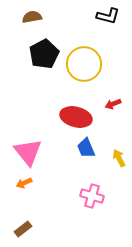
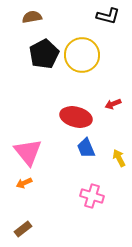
yellow circle: moved 2 px left, 9 px up
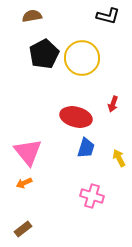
brown semicircle: moved 1 px up
yellow circle: moved 3 px down
red arrow: rotated 49 degrees counterclockwise
blue trapezoid: rotated 140 degrees counterclockwise
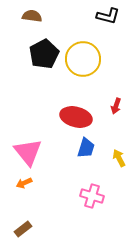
brown semicircle: rotated 18 degrees clockwise
yellow circle: moved 1 px right, 1 px down
red arrow: moved 3 px right, 2 px down
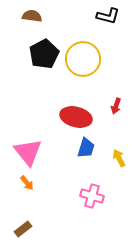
orange arrow: moved 3 px right; rotated 105 degrees counterclockwise
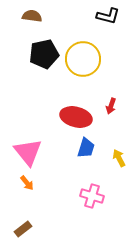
black pentagon: rotated 16 degrees clockwise
red arrow: moved 5 px left
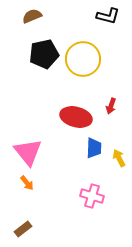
brown semicircle: rotated 30 degrees counterclockwise
blue trapezoid: moved 8 px right; rotated 15 degrees counterclockwise
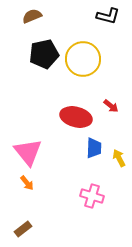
red arrow: rotated 70 degrees counterclockwise
